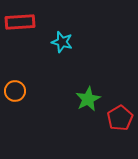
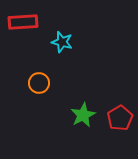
red rectangle: moved 3 px right
orange circle: moved 24 px right, 8 px up
green star: moved 5 px left, 16 px down
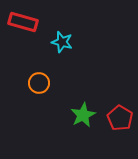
red rectangle: rotated 20 degrees clockwise
red pentagon: rotated 10 degrees counterclockwise
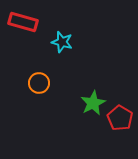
green star: moved 10 px right, 12 px up
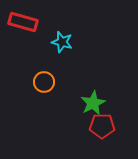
orange circle: moved 5 px right, 1 px up
red pentagon: moved 18 px left, 8 px down; rotated 30 degrees counterclockwise
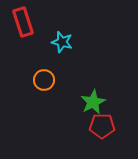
red rectangle: rotated 56 degrees clockwise
orange circle: moved 2 px up
green star: moved 1 px up
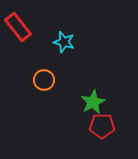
red rectangle: moved 5 px left, 5 px down; rotated 20 degrees counterclockwise
cyan star: moved 2 px right
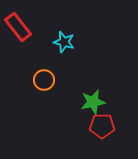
green star: rotated 15 degrees clockwise
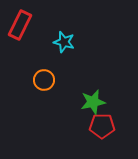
red rectangle: moved 2 px right, 2 px up; rotated 64 degrees clockwise
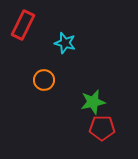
red rectangle: moved 3 px right
cyan star: moved 1 px right, 1 px down
red pentagon: moved 2 px down
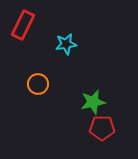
cyan star: moved 1 px right, 1 px down; rotated 25 degrees counterclockwise
orange circle: moved 6 px left, 4 px down
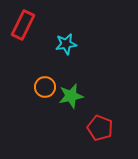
orange circle: moved 7 px right, 3 px down
green star: moved 22 px left, 6 px up
red pentagon: moved 2 px left; rotated 20 degrees clockwise
